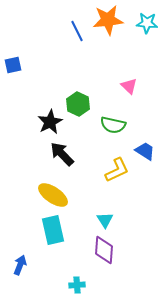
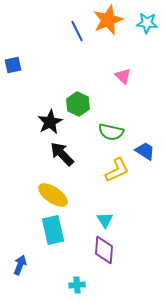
orange star: rotated 16 degrees counterclockwise
pink triangle: moved 6 px left, 10 px up
green semicircle: moved 2 px left, 7 px down
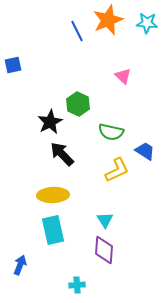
yellow ellipse: rotated 36 degrees counterclockwise
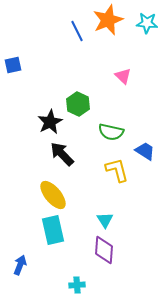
yellow L-shape: rotated 80 degrees counterclockwise
yellow ellipse: rotated 52 degrees clockwise
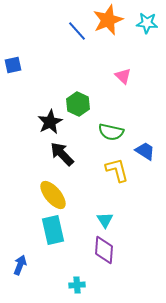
blue line: rotated 15 degrees counterclockwise
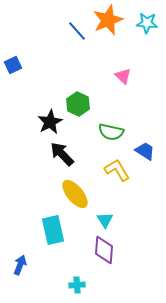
blue square: rotated 12 degrees counterclockwise
yellow L-shape: rotated 16 degrees counterclockwise
yellow ellipse: moved 22 px right, 1 px up
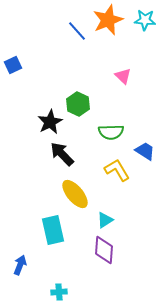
cyan star: moved 2 px left, 3 px up
green semicircle: rotated 15 degrees counterclockwise
cyan triangle: rotated 30 degrees clockwise
cyan cross: moved 18 px left, 7 px down
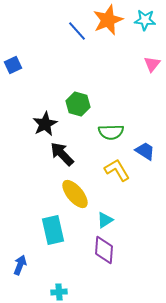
pink triangle: moved 29 px right, 12 px up; rotated 24 degrees clockwise
green hexagon: rotated 10 degrees counterclockwise
black star: moved 5 px left, 2 px down
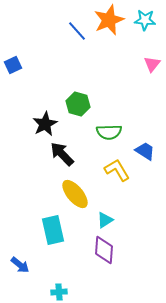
orange star: moved 1 px right
green semicircle: moved 2 px left
blue arrow: rotated 108 degrees clockwise
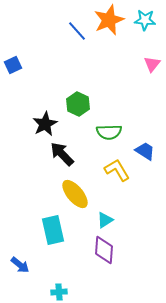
green hexagon: rotated 10 degrees clockwise
